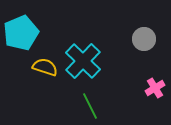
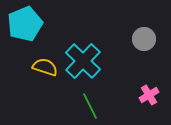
cyan pentagon: moved 4 px right, 9 px up
pink cross: moved 6 px left, 7 px down
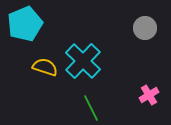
gray circle: moved 1 px right, 11 px up
green line: moved 1 px right, 2 px down
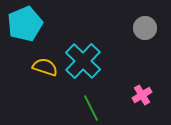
pink cross: moved 7 px left
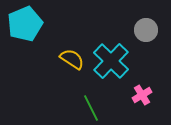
gray circle: moved 1 px right, 2 px down
cyan cross: moved 28 px right
yellow semicircle: moved 27 px right, 8 px up; rotated 15 degrees clockwise
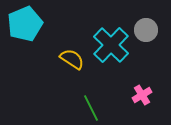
cyan cross: moved 16 px up
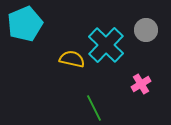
cyan cross: moved 5 px left
yellow semicircle: rotated 20 degrees counterclockwise
pink cross: moved 1 px left, 11 px up
green line: moved 3 px right
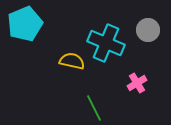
gray circle: moved 2 px right
cyan cross: moved 2 px up; rotated 21 degrees counterclockwise
yellow semicircle: moved 2 px down
pink cross: moved 4 px left, 1 px up
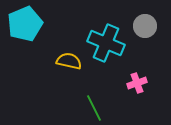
gray circle: moved 3 px left, 4 px up
yellow semicircle: moved 3 px left
pink cross: rotated 12 degrees clockwise
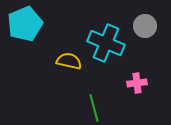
pink cross: rotated 12 degrees clockwise
green line: rotated 12 degrees clockwise
